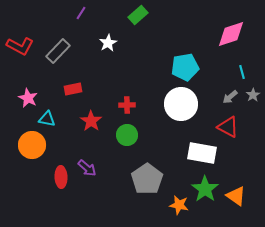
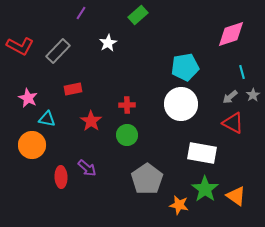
red triangle: moved 5 px right, 4 px up
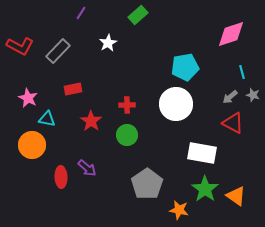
gray star: rotated 24 degrees counterclockwise
white circle: moved 5 px left
gray pentagon: moved 5 px down
orange star: moved 5 px down
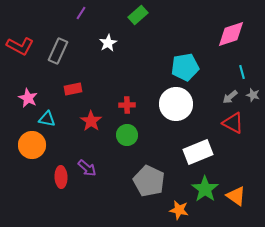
gray rectangle: rotated 20 degrees counterclockwise
white rectangle: moved 4 px left, 1 px up; rotated 32 degrees counterclockwise
gray pentagon: moved 2 px right, 3 px up; rotated 12 degrees counterclockwise
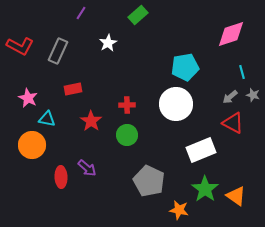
white rectangle: moved 3 px right, 2 px up
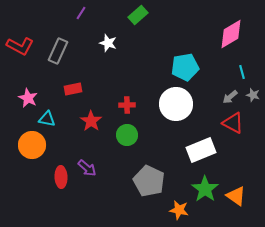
pink diamond: rotated 12 degrees counterclockwise
white star: rotated 24 degrees counterclockwise
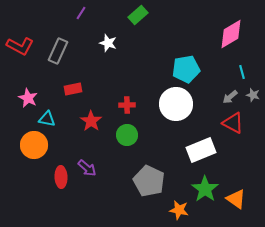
cyan pentagon: moved 1 px right, 2 px down
orange circle: moved 2 px right
orange triangle: moved 3 px down
